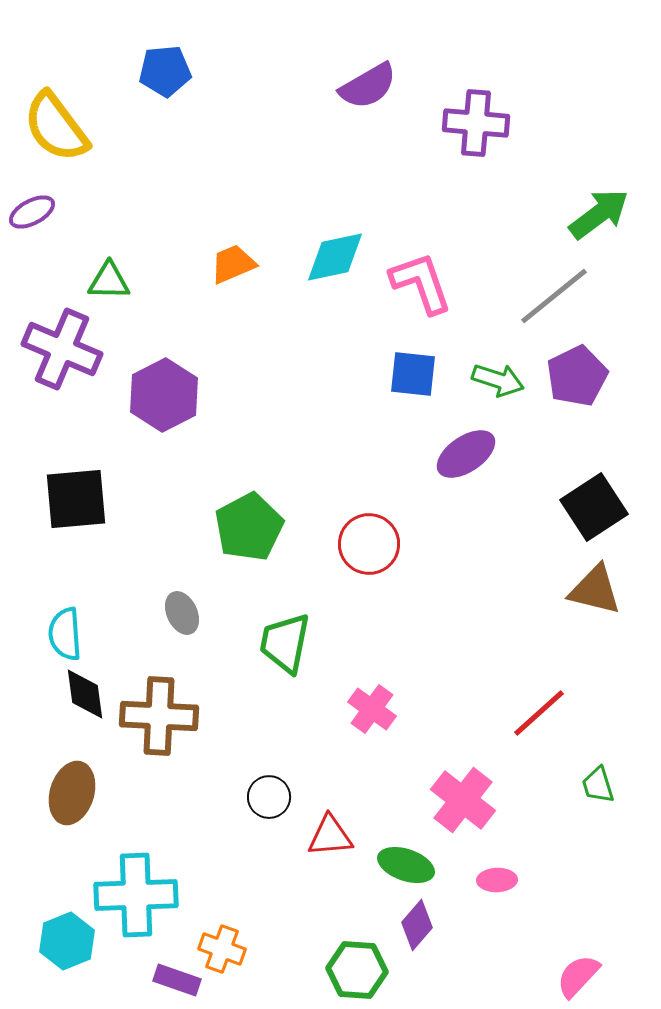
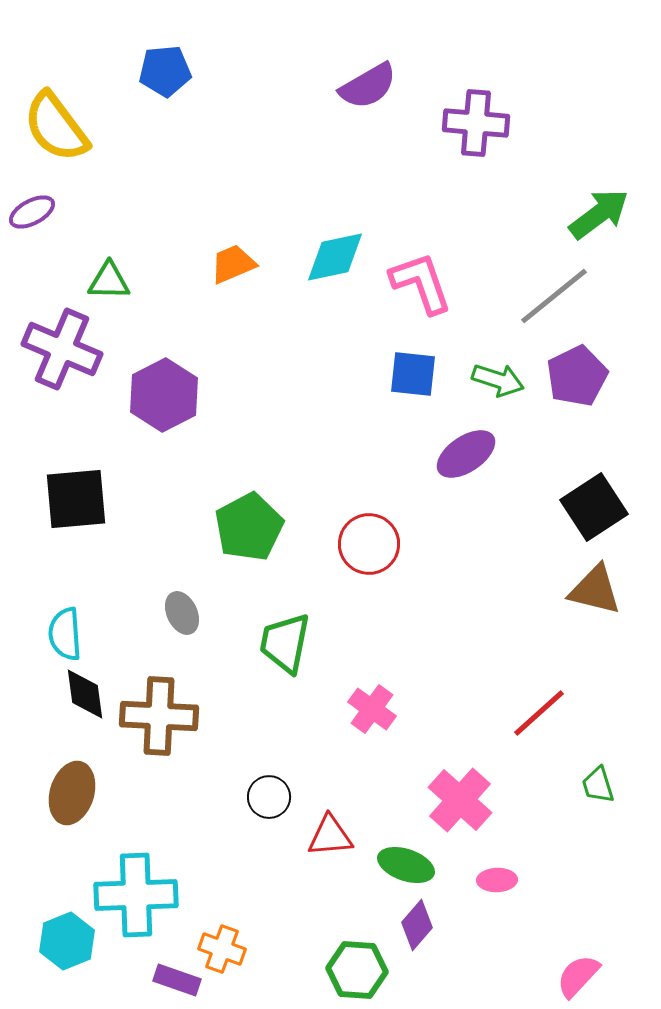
pink cross at (463, 800): moved 3 px left; rotated 4 degrees clockwise
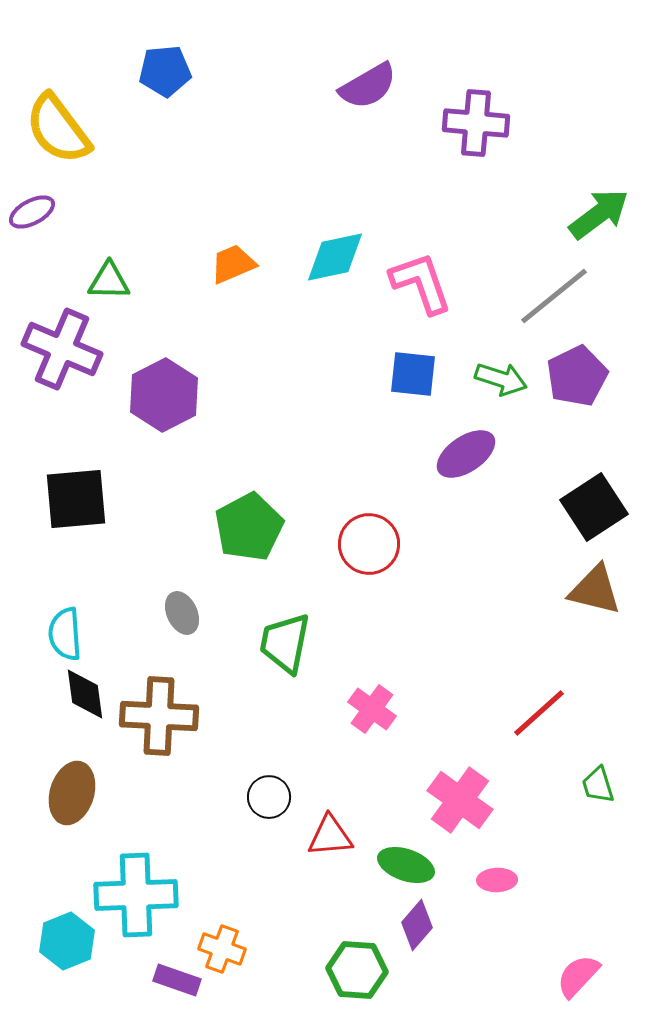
yellow semicircle at (56, 127): moved 2 px right, 2 px down
green arrow at (498, 380): moved 3 px right, 1 px up
pink cross at (460, 800): rotated 6 degrees counterclockwise
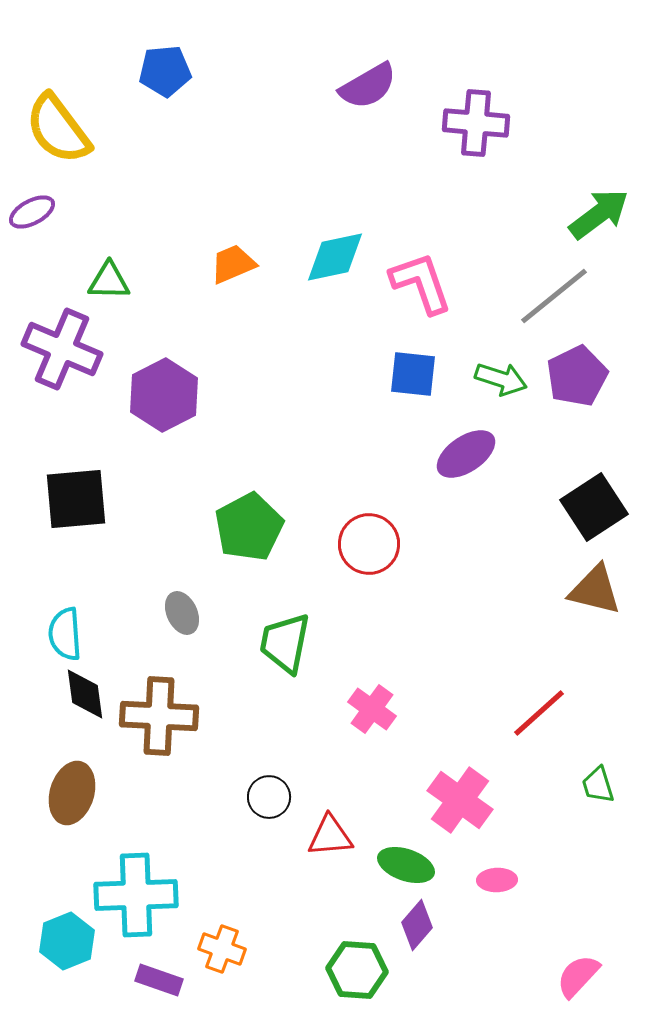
purple rectangle at (177, 980): moved 18 px left
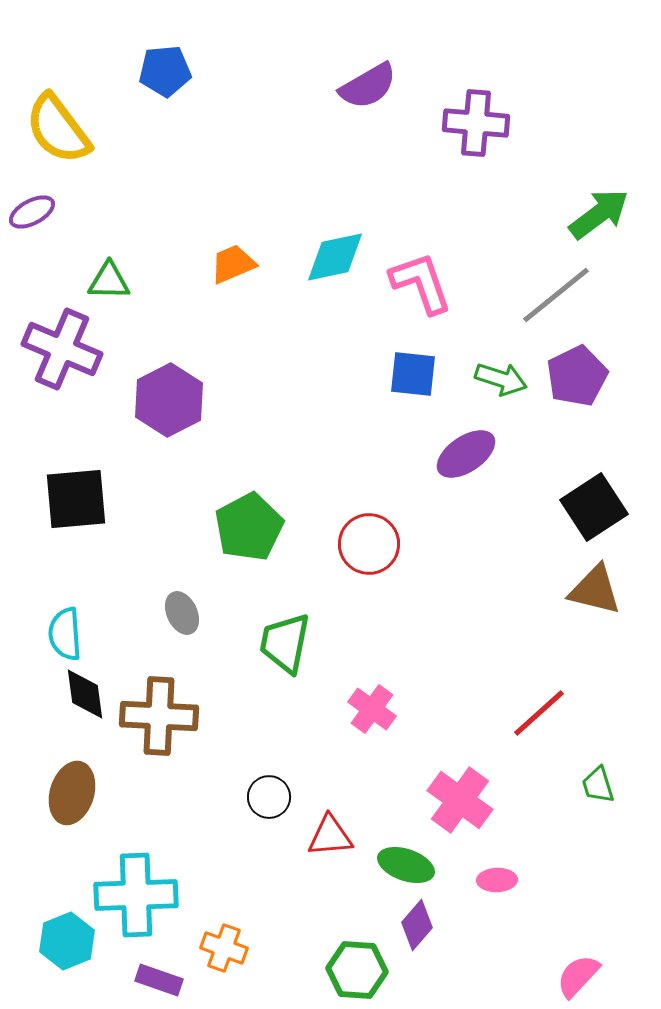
gray line at (554, 296): moved 2 px right, 1 px up
purple hexagon at (164, 395): moved 5 px right, 5 px down
orange cross at (222, 949): moved 2 px right, 1 px up
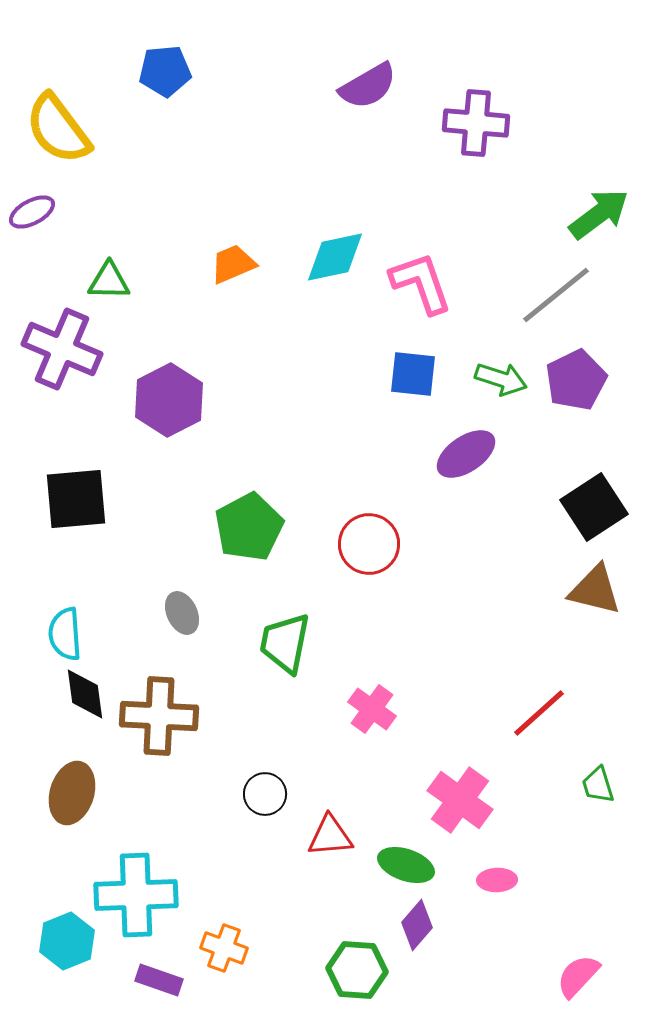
purple pentagon at (577, 376): moved 1 px left, 4 px down
black circle at (269, 797): moved 4 px left, 3 px up
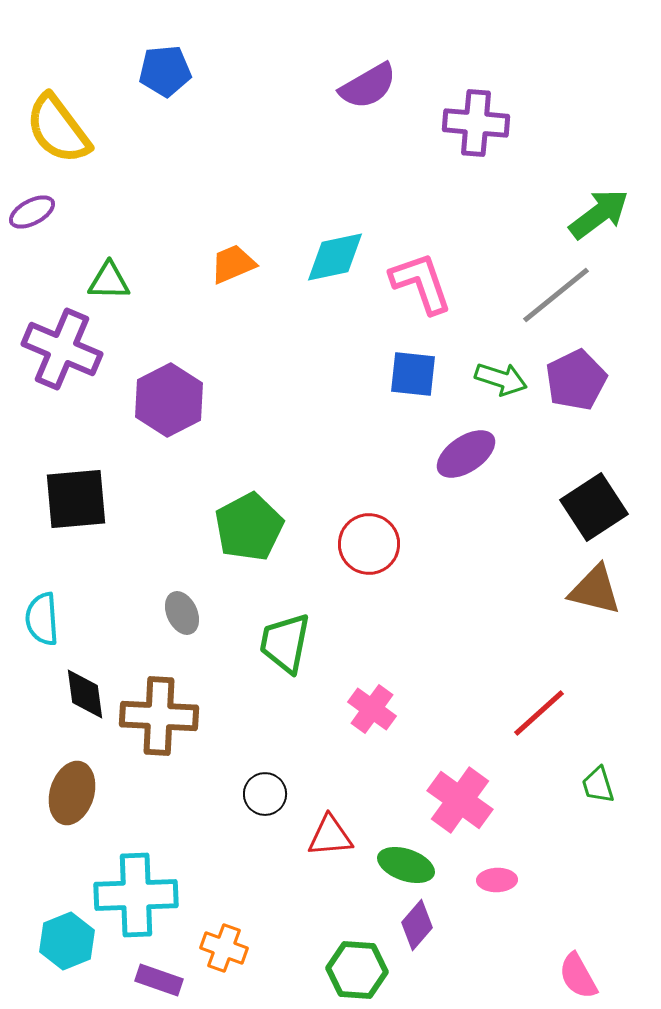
cyan semicircle at (65, 634): moved 23 px left, 15 px up
pink semicircle at (578, 976): rotated 72 degrees counterclockwise
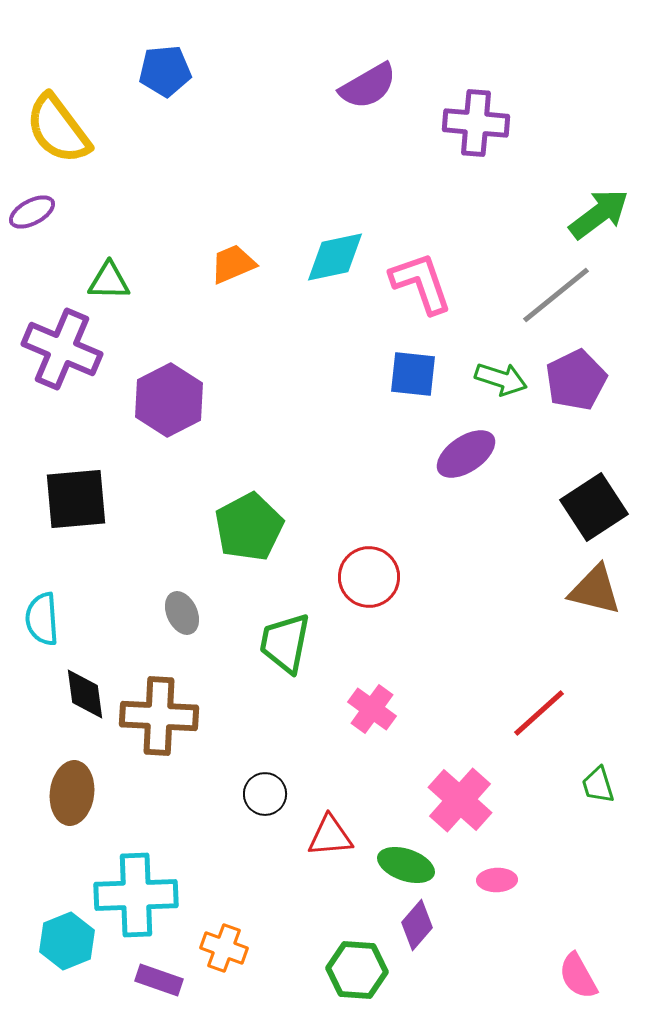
red circle at (369, 544): moved 33 px down
brown ellipse at (72, 793): rotated 10 degrees counterclockwise
pink cross at (460, 800): rotated 6 degrees clockwise
